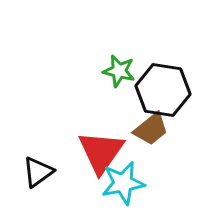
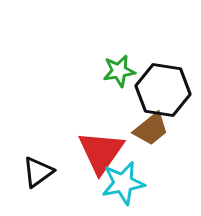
green star: rotated 24 degrees counterclockwise
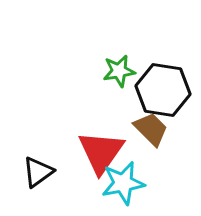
brown trapezoid: rotated 96 degrees counterclockwise
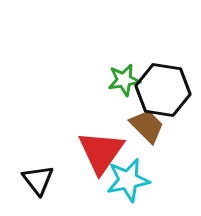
green star: moved 5 px right, 9 px down
brown trapezoid: moved 4 px left, 3 px up
black triangle: moved 8 px down; rotated 32 degrees counterclockwise
cyan star: moved 5 px right, 3 px up
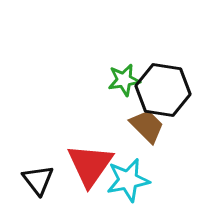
red triangle: moved 11 px left, 13 px down
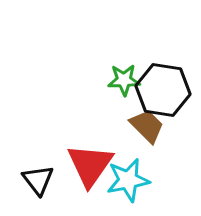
green star: rotated 8 degrees clockwise
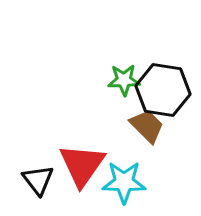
red triangle: moved 8 px left
cyan star: moved 4 px left, 2 px down; rotated 12 degrees clockwise
